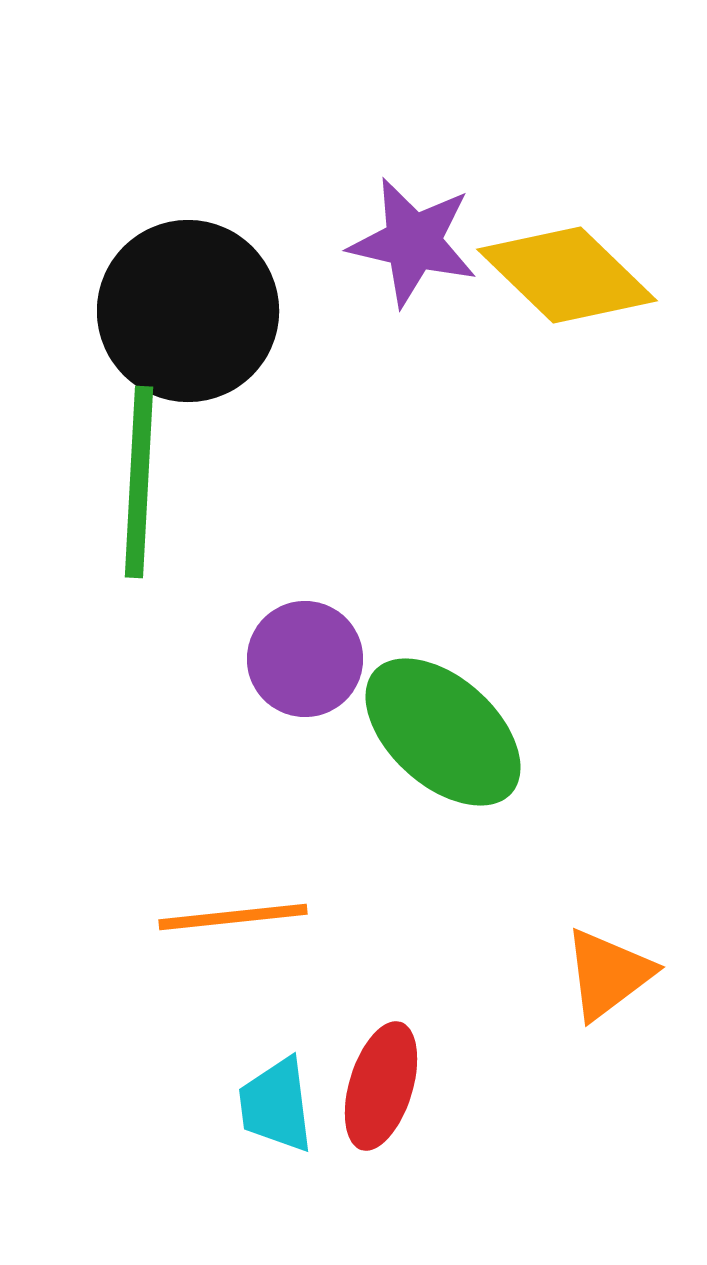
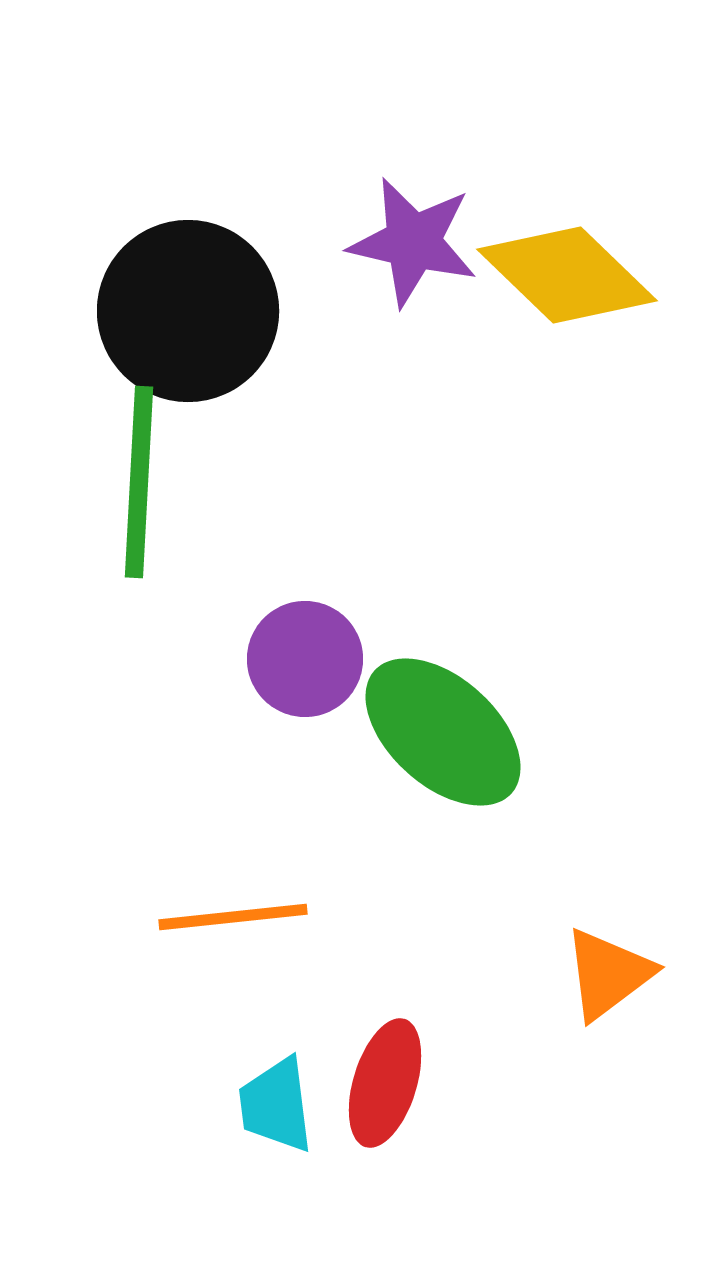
red ellipse: moved 4 px right, 3 px up
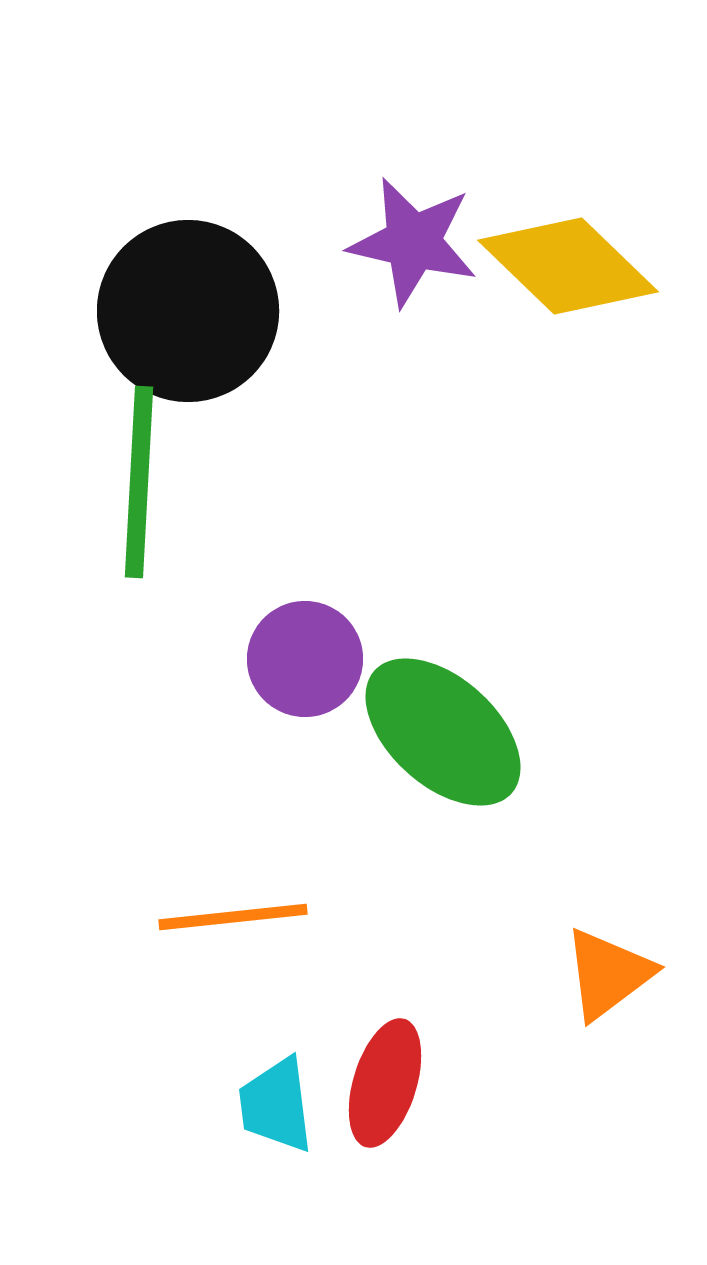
yellow diamond: moved 1 px right, 9 px up
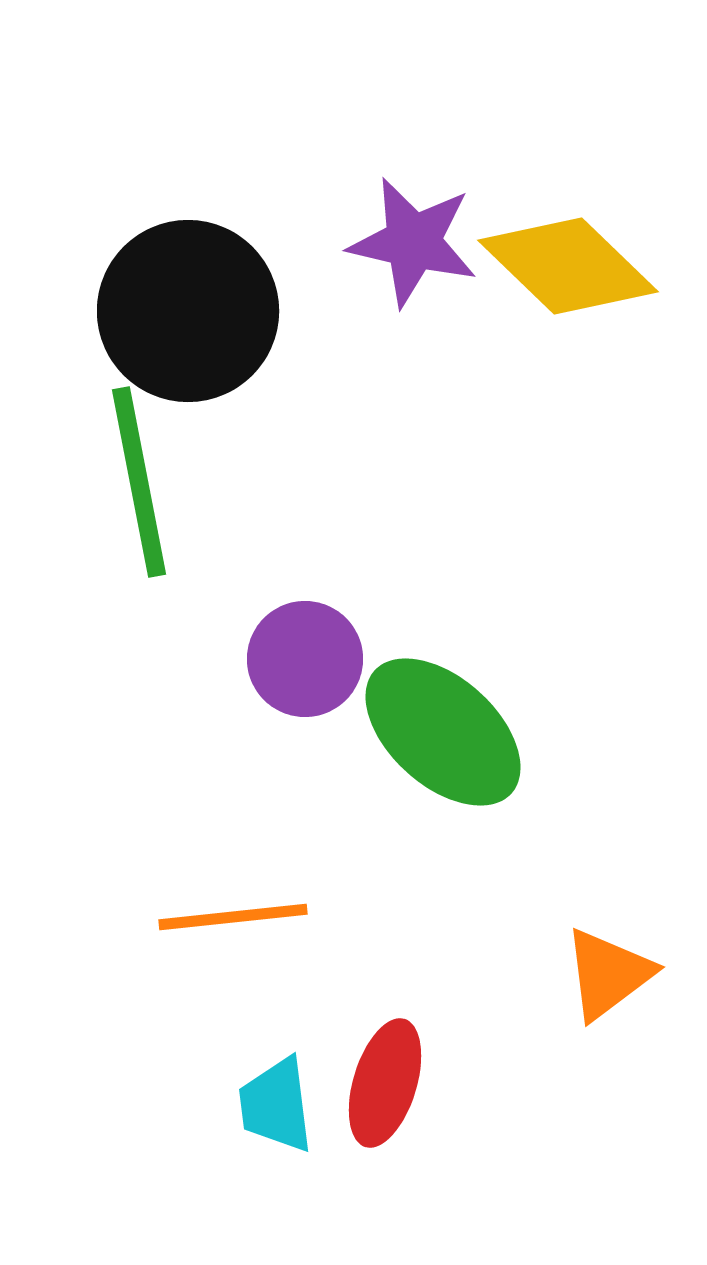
green line: rotated 14 degrees counterclockwise
